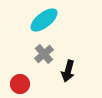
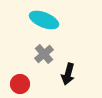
cyan ellipse: rotated 60 degrees clockwise
black arrow: moved 3 px down
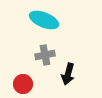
gray cross: moved 1 px right, 1 px down; rotated 30 degrees clockwise
red circle: moved 3 px right
